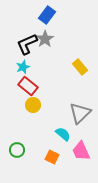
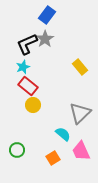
orange square: moved 1 px right, 1 px down; rotated 32 degrees clockwise
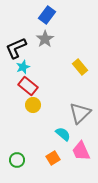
black L-shape: moved 11 px left, 4 px down
green circle: moved 10 px down
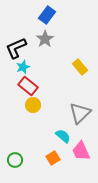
cyan semicircle: moved 2 px down
green circle: moved 2 px left
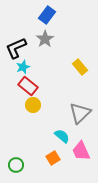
cyan semicircle: moved 1 px left
green circle: moved 1 px right, 5 px down
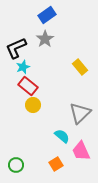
blue rectangle: rotated 18 degrees clockwise
orange square: moved 3 px right, 6 px down
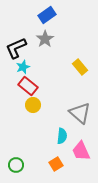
gray triangle: rotated 35 degrees counterclockwise
cyan semicircle: rotated 56 degrees clockwise
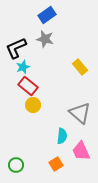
gray star: rotated 24 degrees counterclockwise
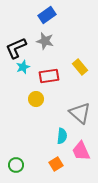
gray star: moved 2 px down
red rectangle: moved 21 px right, 10 px up; rotated 48 degrees counterclockwise
yellow circle: moved 3 px right, 6 px up
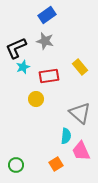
cyan semicircle: moved 4 px right
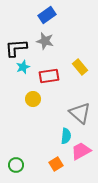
black L-shape: rotated 20 degrees clockwise
yellow circle: moved 3 px left
pink trapezoid: rotated 85 degrees clockwise
